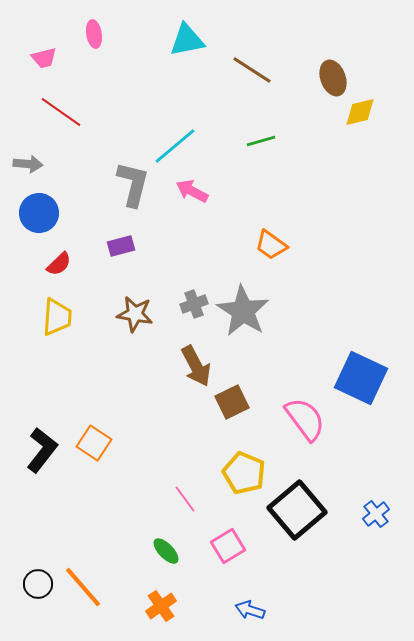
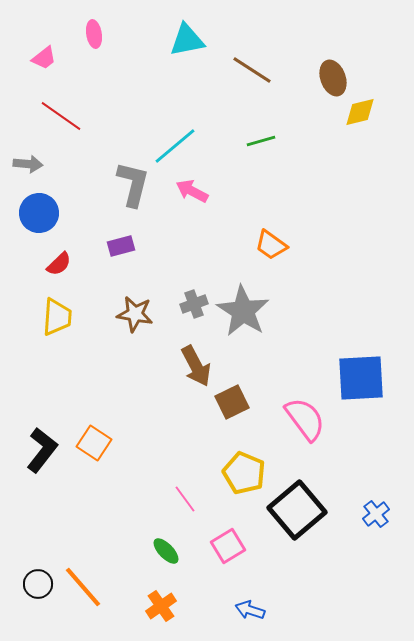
pink trapezoid: rotated 24 degrees counterclockwise
red line: moved 4 px down
blue square: rotated 28 degrees counterclockwise
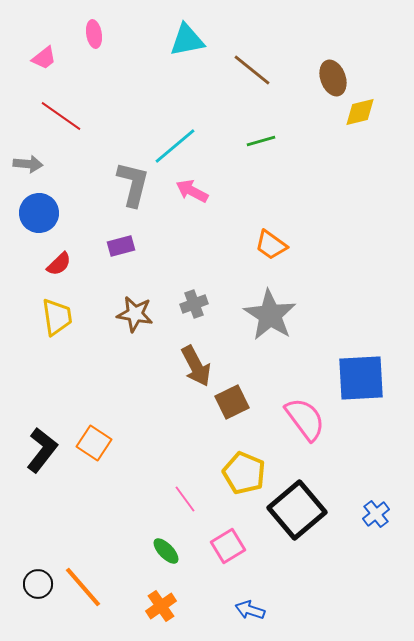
brown line: rotated 6 degrees clockwise
gray star: moved 27 px right, 4 px down
yellow trapezoid: rotated 12 degrees counterclockwise
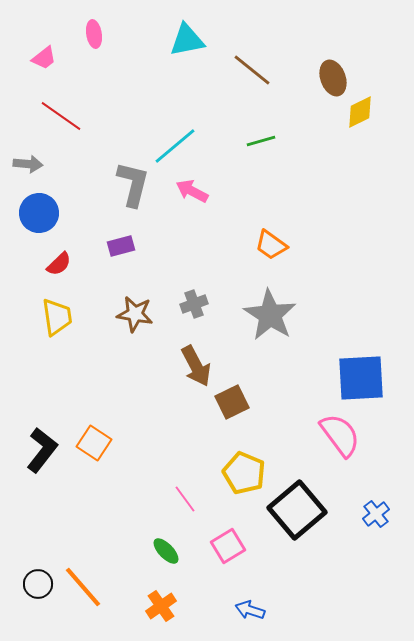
yellow diamond: rotated 12 degrees counterclockwise
pink semicircle: moved 35 px right, 16 px down
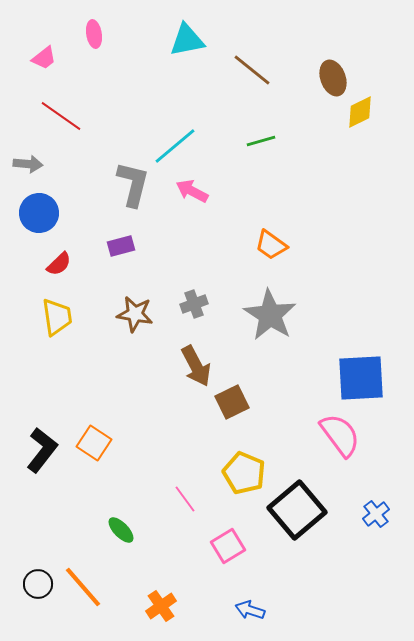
green ellipse: moved 45 px left, 21 px up
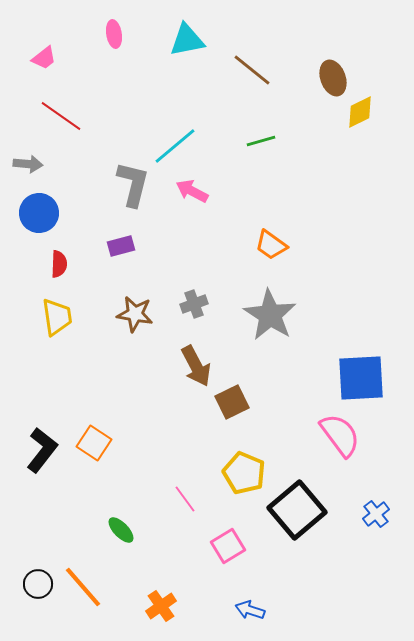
pink ellipse: moved 20 px right
red semicircle: rotated 44 degrees counterclockwise
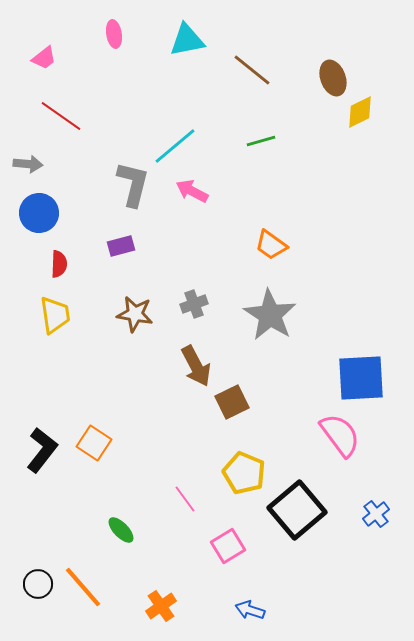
yellow trapezoid: moved 2 px left, 2 px up
